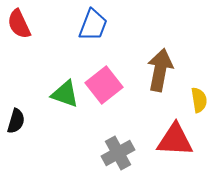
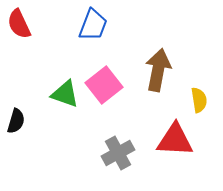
brown arrow: moved 2 px left
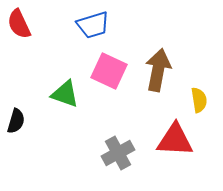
blue trapezoid: rotated 52 degrees clockwise
pink square: moved 5 px right, 14 px up; rotated 27 degrees counterclockwise
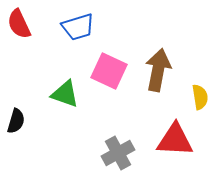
blue trapezoid: moved 15 px left, 2 px down
yellow semicircle: moved 1 px right, 3 px up
